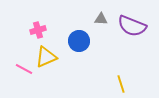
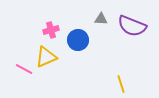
pink cross: moved 13 px right
blue circle: moved 1 px left, 1 px up
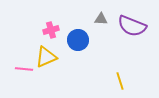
pink line: rotated 24 degrees counterclockwise
yellow line: moved 1 px left, 3 px up
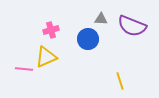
blue circle: moved 10 px right, 1 px up
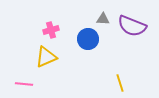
gray triangle: moved 2 px right
pink line: moved 15 px down
yellow line: moved 2 px down
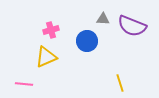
blue circle: moved 1 px left, 2 px down
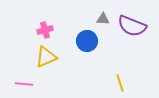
pink cross: moved 6 px left
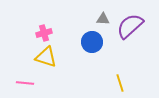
purple semicircle: moved 2 px left; rotated 116 degrees clockwise
pink cross: moved 1 px left, 3 px down
blue circle: moved 5 px right, 1 px down
yellow triangle: rotated 40 degrees clockwise
pink line: moved 1 px right, 1 px up
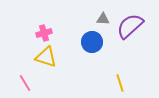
pink line: rotated 54 degrees clockwise
